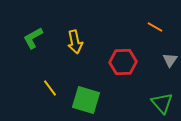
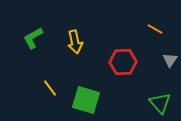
orange line: moved 2 px down
green triangle: moved 2 px left
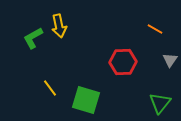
yellow arrow: moved 16 px left, 16 px up
green triangle: rotated 20 degrees clockwise
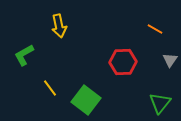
green L-shape: moved 9 px left, 17 px down
green square: rotated 20 degrees clockwise
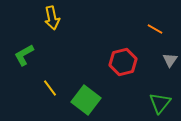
yellow arrow: moved 7 px left, 8 px up
red hexagon: rotated 12 degrees counterclockwise
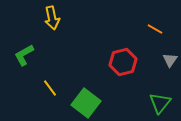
green square: moved 3 px down
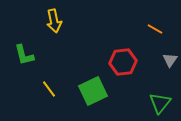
yellow arrow: moved 2 px right, 3 px down
green L-shape: rotated 75 degrees counterclockwise
red hexagon: rotated 8 degrees clockwise
yellow line: moved 1 px left, 1 px down
green square: moved 7 px right, 12 px up; rotated 28 degrees clockwise
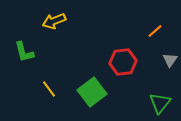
yellow arrow: rotated 80 degrees clockwise
orange line: moved 2 px down; rotated 70 degrees counterclockwise
green L-shape: moved 3 px up
green square: moved 1 px left, 1 px down; rotated 12 degrees counterclockwise
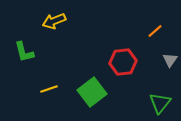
yellow line: rotated 72 degrees counterclockwise
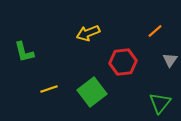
yellow arrow: moved 34 px right, 12 px down
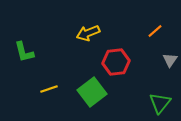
red hexagon: moved 7 px left
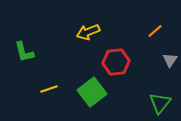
yellow arrow: moved 1 px up
